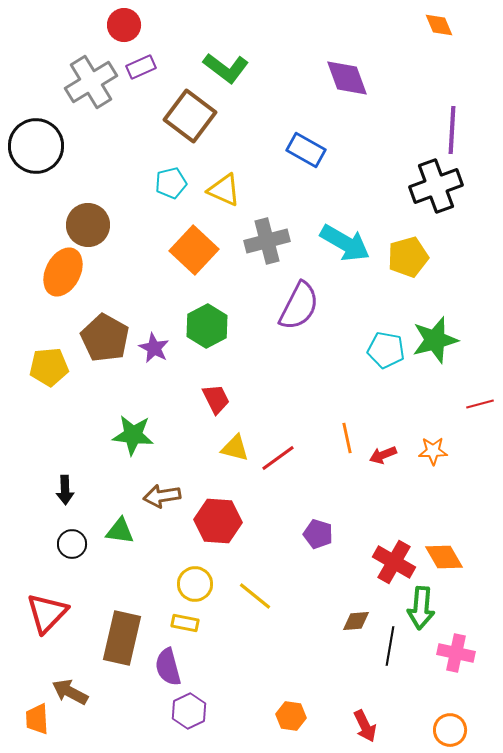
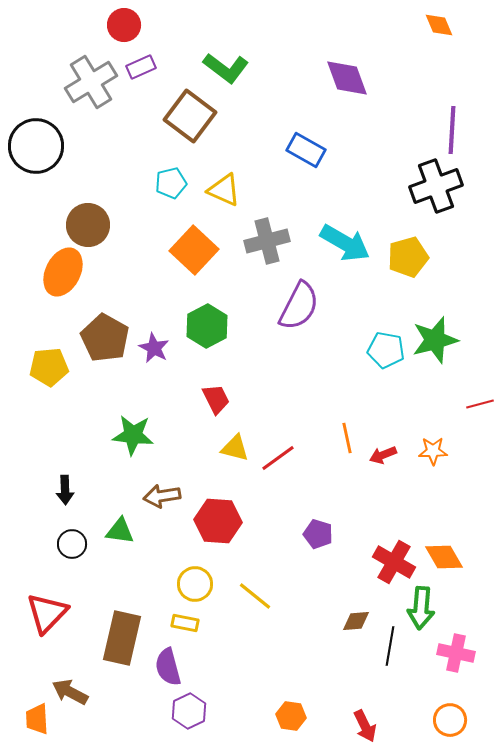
orange circle at (450, 730): moved 10 px up
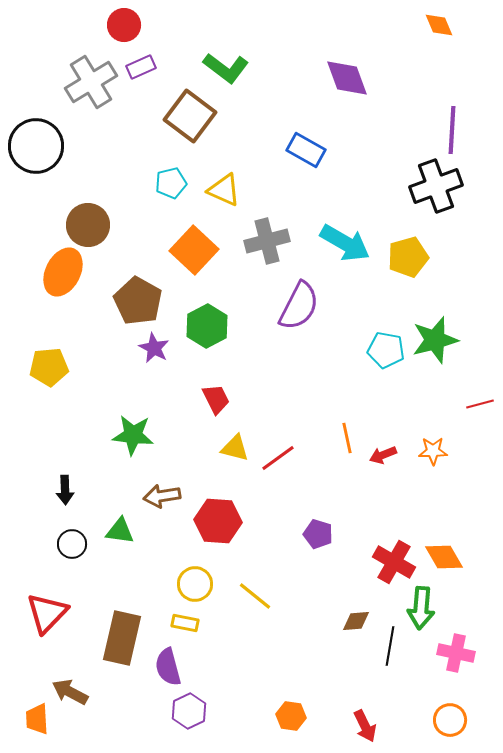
brown pentagon at (105, 338): moved 33 px right, 37 px up
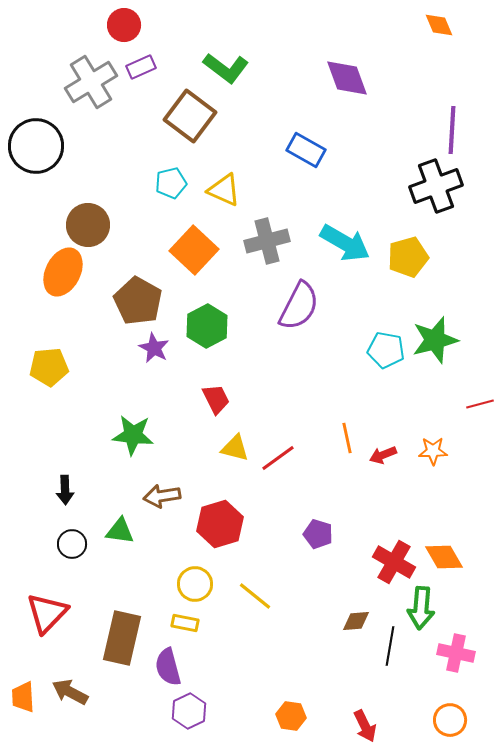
red hexagon at (218, 521): moved 2 px right, 3 px down; rotated 21 degrees counterclockwise
orange trapezoid at (37, 719): moved 14 px left, 22 px up
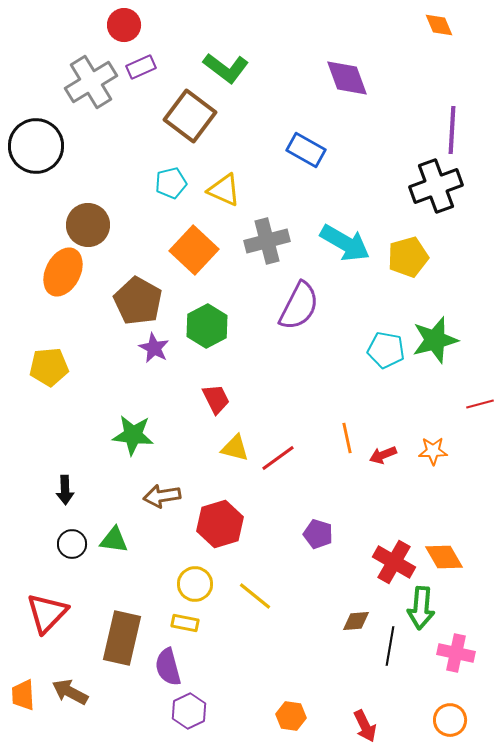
green triangle at (120, 531): moved 6 px left, 9 px down
orange trapezoid at (23, 697): moved 2 px up
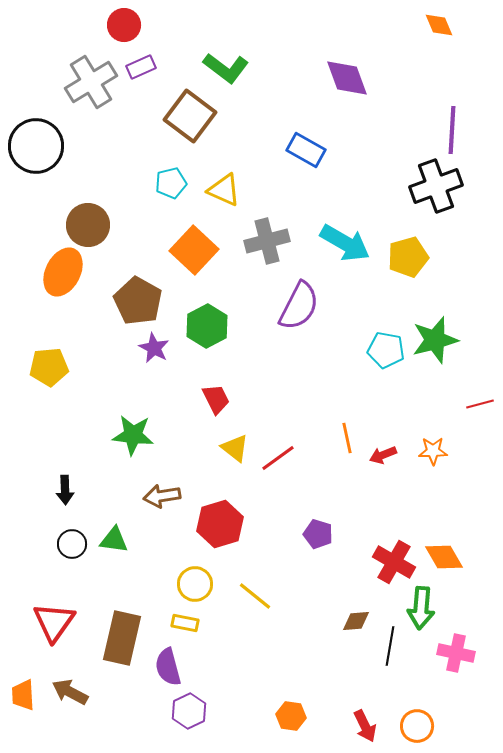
yellow triangle at (235, 448): rotated 24 degrees clockwise
red triangle at (47, 613): moved 7 px right, 9 px down; rotated 9 degrees counterclockwise
orange circle at (450, 720): moved 33 px left, 6 px down
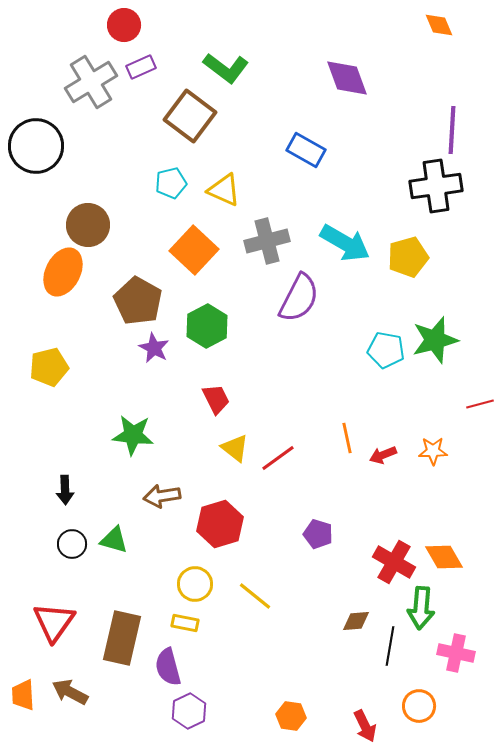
black cross at (436, 186): rotated 12 degrees clockwise
purple semicircle at (299, 306): moved 8 px up
yellow pentagon at (49, 367): rotated 9 degrees counterclockwise
green triangle at (114, 540): rotated 8 degrees clockwise
orange circle at (417, 726): moved 2 px right, 20 px up
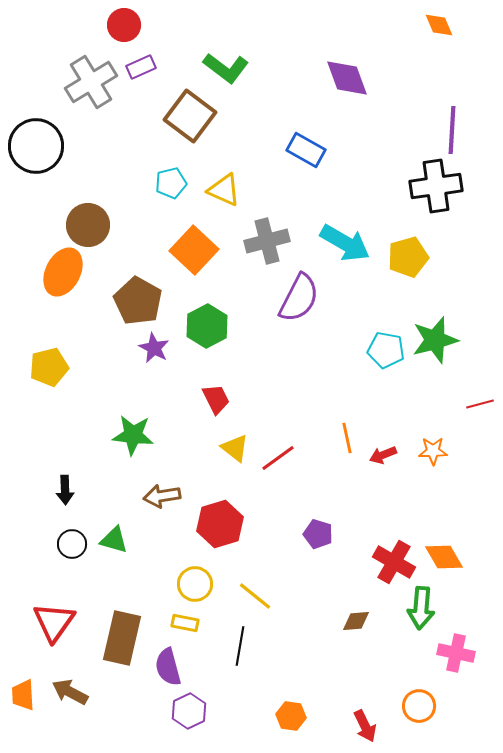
black line at (390, 646): moved 150 px left
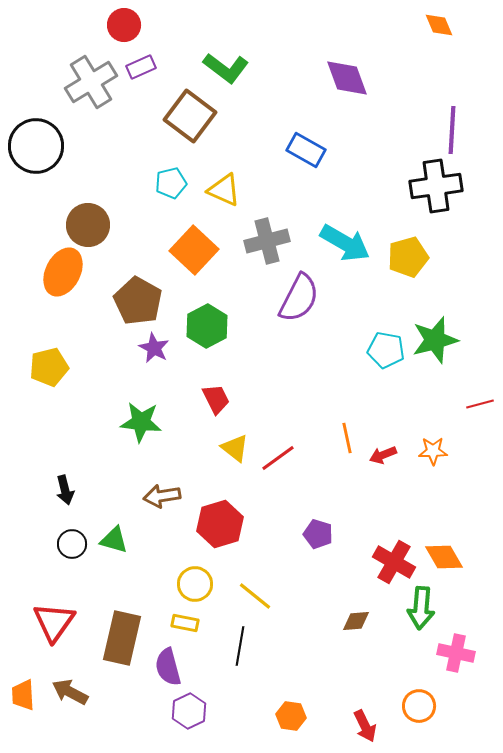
green star at (133, 435): moved 8 px right, 13 px up
black arrow at (65, 490): rotated 12 degrees counterclockwise
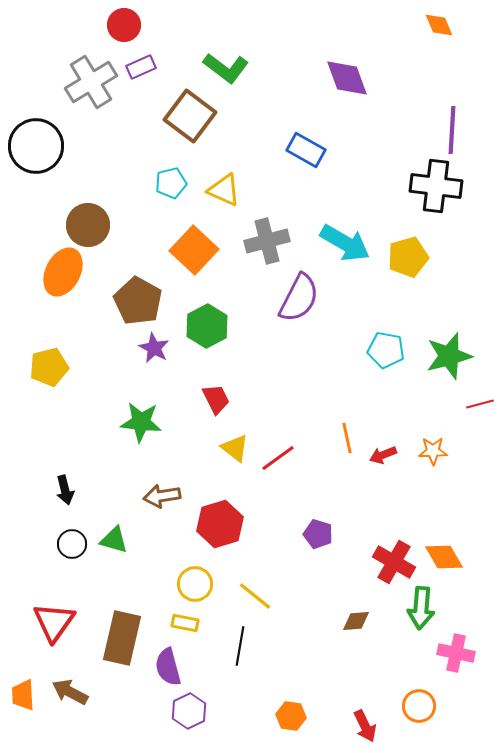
black cross at (436, 186): rotated 15 degrees clockwise
green star at (435, 340): moved 14 px right, 16 px down
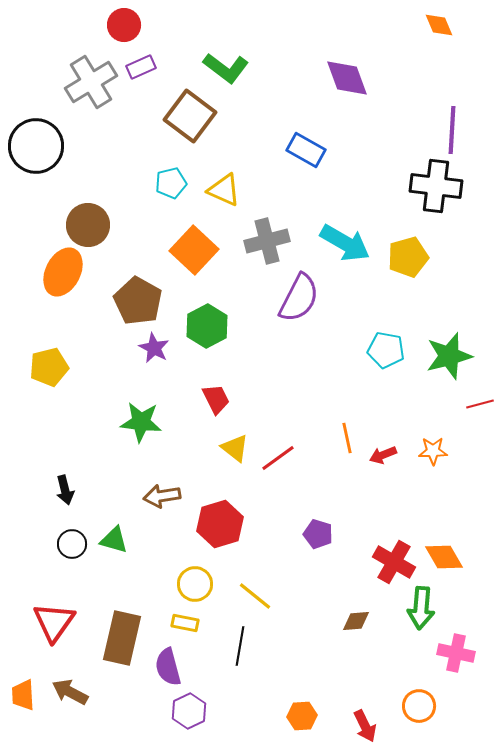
orange hexagon at (291, 716): moved 11 px right; rotated 12 degrees counterclockwise
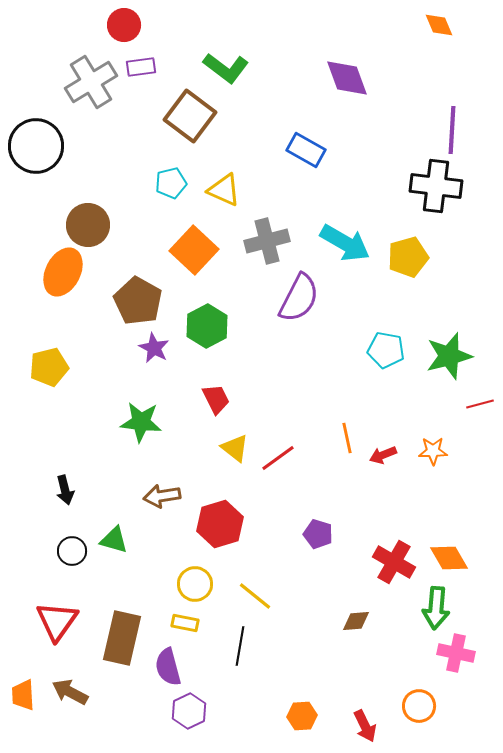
purple rectangle at (141, 67): rotated 16 degrees clockwise
black circle at (72, 544): moved 7 px down
orange diamond at (444, 557): moved 5 px right, 1 px down
green arrow at (421, 608): moved 15 px right
red triangle at (54, 622): moved 3 px right, 1 px up
